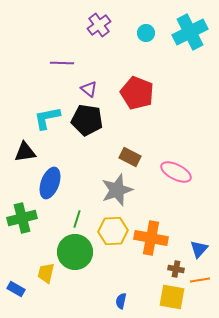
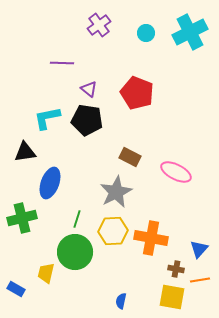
gray star: moved 1 px left, 2 px down; rotated 8 degrees counterclockwise
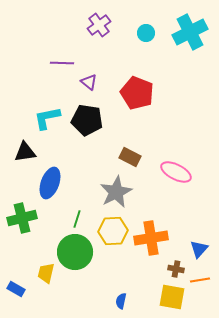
purple triangle: moved 7 px up
orange cross: rotated 20 degrees counterclockwise
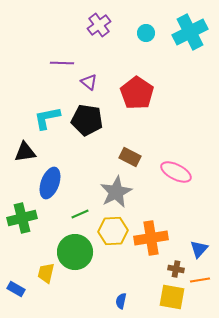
red pentagon: rotated 12 degrees clockwise
green line: moved 3 px right, 5 px up; rotated 48 degrees clockwise
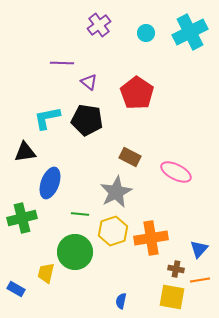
green line: rotated 30 degrees clockwise
yellow hexagon: rotated 16 degrees counterclockwise
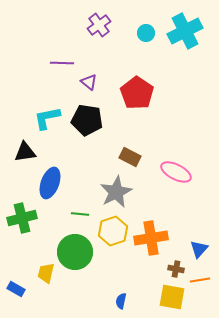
cyan cross: moved 5 px left, 1 px up
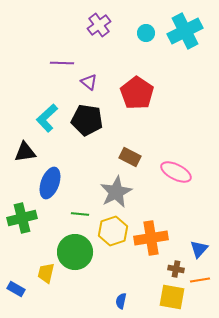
cyan L-shape: rotated 32 degrees counterclockwise
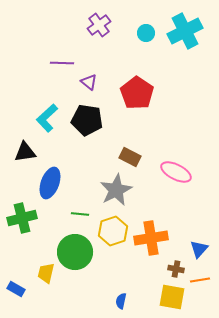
gray star: moved 2 px up
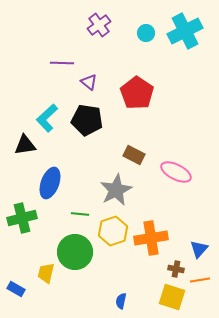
black triangle: moved 7 px up
brown rectangle: moved 4 px right, 2 px up
yellow square: rotated 8 degrees clockwise
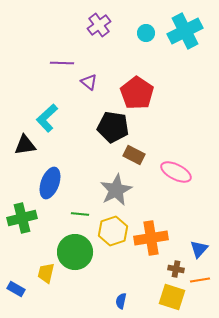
black pentagon: moved 26 px right, 7 px down
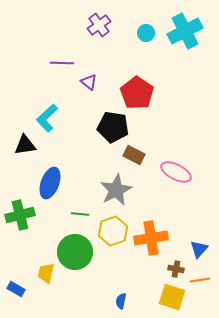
green cross: moved 2 px left, 3 px up
